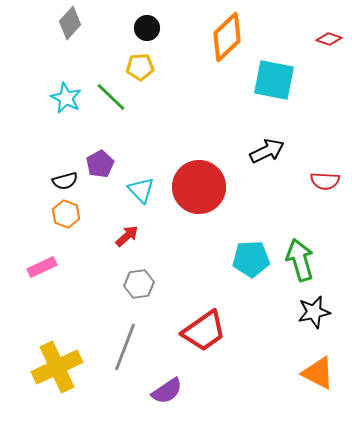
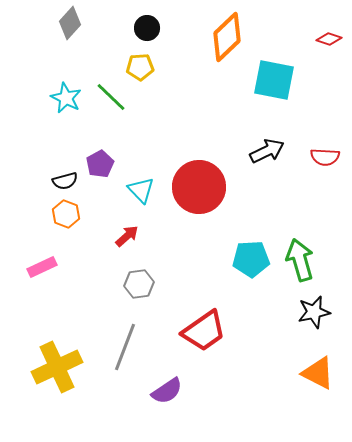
red semicircle: moved 24 px up
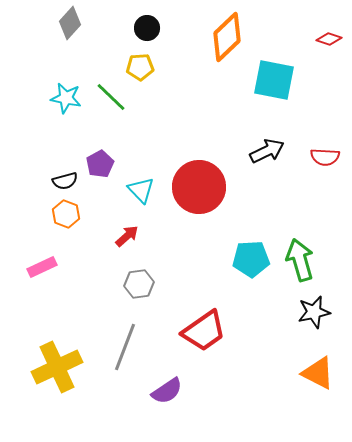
cyan star: rotated 16 degrees counterclockwise
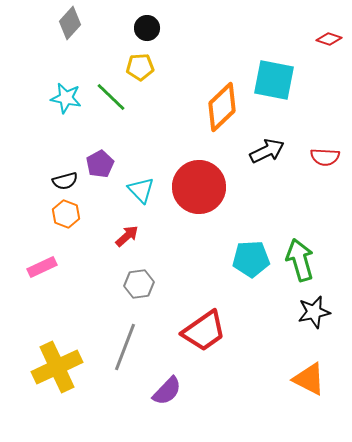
orange diamond: moved 5 px left, 70 px down
orange triangle: moved 9 px left, 6 px down
purple semicircle: rotated 12 degrees counterclockwise
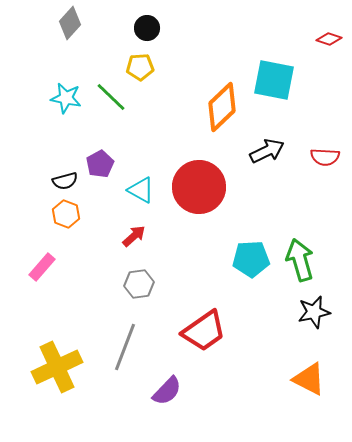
cyan triangle: rotated 16 degrees counterclockwise
red arrow: moved 7 px right
pink rectangle: rotated 24 degrees counterclockwise
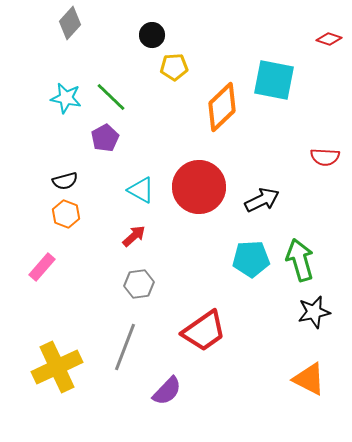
black circle: moved 5 px right, 7 px down
yellow pentagon: moved 34 px right
black arrow: moved 5 px left, 49 px down
purple pentagon: moved 5 px right, 26 px up
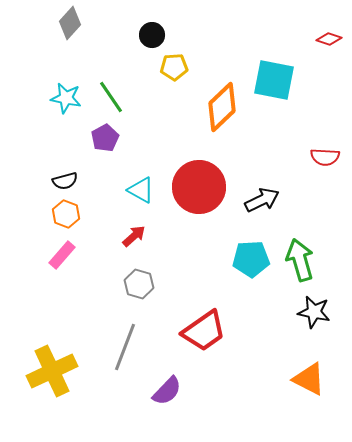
green line: rotated 12 degrees clockwise
pink rectangle: moved 20 px right, 12 px up
gray hexagon: rotated 24 degrees clockwise
black star: rotated 24 degrees clockwise
yellow cross: moved 5 px left, 4 px down
